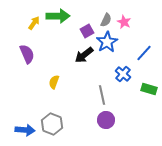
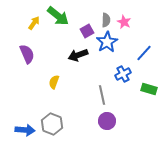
green arrow: rotated 40 degrees clockwise
gray semicircle: rotated 24 degrees counterclockwise
black arrow: moved 6 px left; rotated 18 degrees clockwise
blue cross: rotated 21 degrees clockwise
purple circle: moved 1 px right, 1 px down
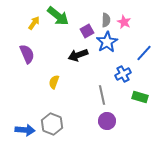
green rectangle: moved 9 px left, 8 px down
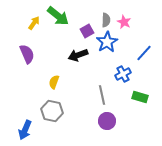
gray hexagon: moved 13 px up; rotated 10 degrees counterclockwise
blue arrow: rotated 108 degrees clockwise
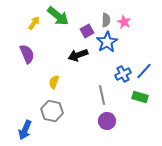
blue line: moved 18 px down
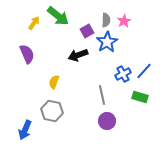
pink star: moved 1 px up; rotated 16 degrees clockwise
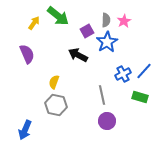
black arrow: rotated 48 degrees clockwise
gray hexagon: moved 4 px right, 6 px up
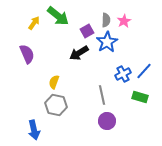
black arrow: moved 1 px right, 2 px up; rotated 60 degrees counterclockwise
blue arrow: moved 9 px right; rotated 36 degrees counterclockwise
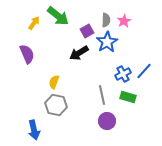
green rectangle: moved 12 px left
